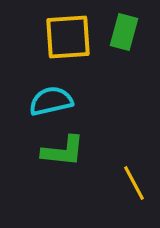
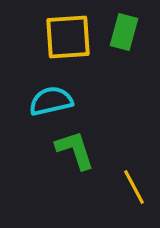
green L-shape: moved 12 px right, 1 px up; rotated 114 degrees counterclockwise
yellow line: moved 4 px down
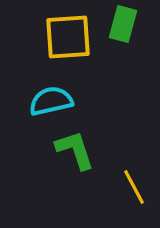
green rectangle: moved 1 px left, 8 px up
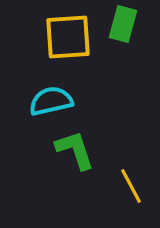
yellow line: moved 3 px left, 1 px up
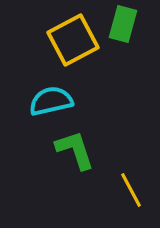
yellow square: moved 5 px right, 3 px down; rotated 24 degrees counterclockwise
yellow line: moved 4 px down
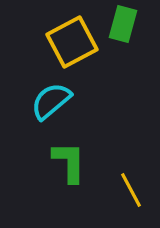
yellow square: moved 1 px left, 2 px down
cyan semicircle: rotated 27 degrees counterclockwise
green L-shape: moved 6 px left, 12 px down; rotated 18 degrees clockwise
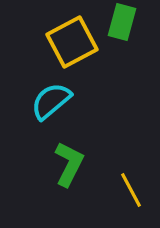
green rectangle: moved 1 px left, 2 px up
green L-shape: moved 2 px down; rotated 27 degrees clockwise
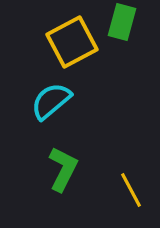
green L-shape: moved 6 px left, 5 px down
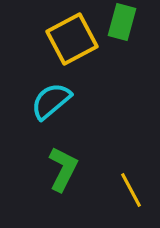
yellow square: moved 3 px up
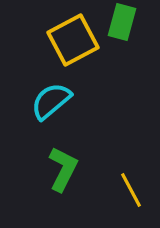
yellow square: moved 1 px right, 1 px down
